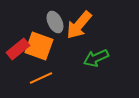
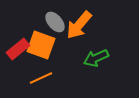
gray ellipse: rotated 15 degrees counterclockwise
orange square: moved 2 px right, 1 px up
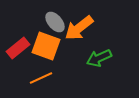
orange arrow: moved 3 px down; rotated 12 degrees clockwise
orange square: moved 5 px right, 1 px down
red rectangle: moved 1 px up
green arrow: moved 3 px right
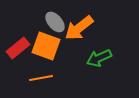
orange line: rotated 15 degrees clockwise
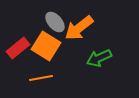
orange square: rotated 12 degrees clockwise
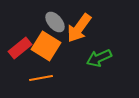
orange arrow: rotated 16 degrees counterclockwise
red rectangle: moved 2 px right
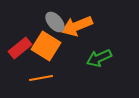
orange arrow: moved 2 px left, 2 px up; rotated 32 degrees clockwise
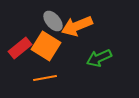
gray ellipse: moved 2 px left, 1 px up
orange line: moved 4 px right
